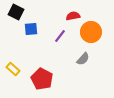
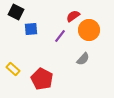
red semicircle: rotated 24 degrees counterclockwise
orange circle: moved 2 px left, 2 px up
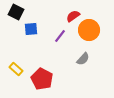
yellow rectangle: moved 3 px right
